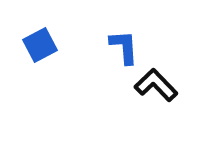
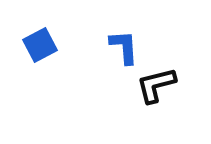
black L-shape: rotated 60 degrees counterclockwise
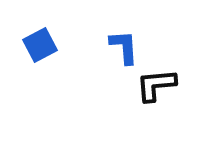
black L-shape: rotated 9 degrees clockwise
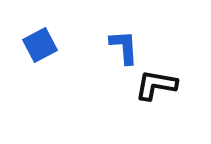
black L-shape: rotated 15 degrees clockwise
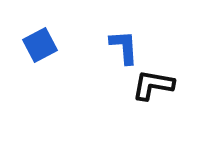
black L-shape: moved 3 px left
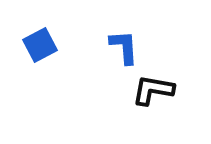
black L-shape: moved 5 px down
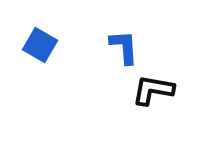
blue square: rotated 32 degrees counterclockwise
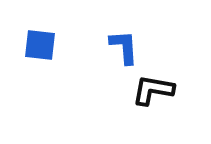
blue square: rotated 24 degrees counterclockwise
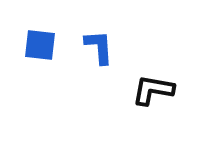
blue L-shape: moved 25 px left
